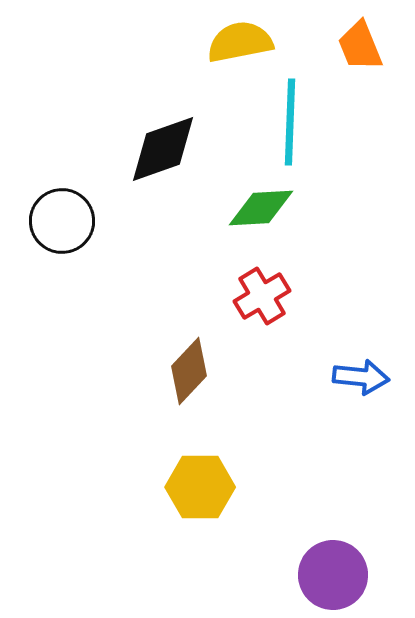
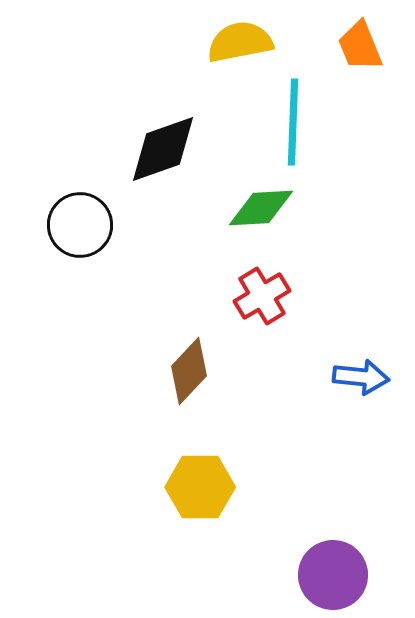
cyan line: moved 3 px right
black circle: moved 18 px right, 4 px down
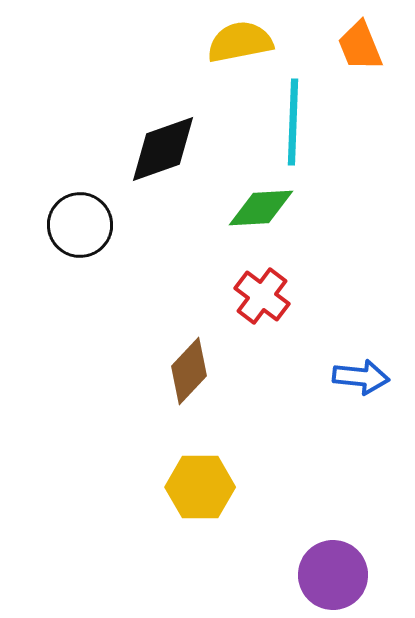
red cross: rotated 22 degrees counterclockwise
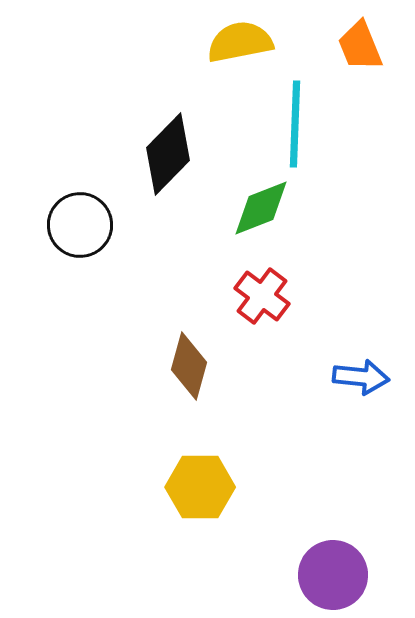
cyan line: moved 2 px right, 2 px down
black diamond: moved 5 px right, 5 px down; rotated 26 degrees counterclockwise
green diamond: rotated 18 degrees counterclockwise
brown diamond: moved 5 px up; rotated 28 degrees counterclockwise
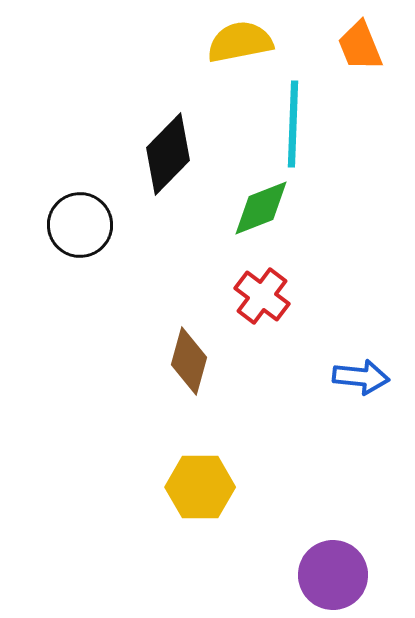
cyan line: moved 2 px left
brown diamond: moved 5 px up
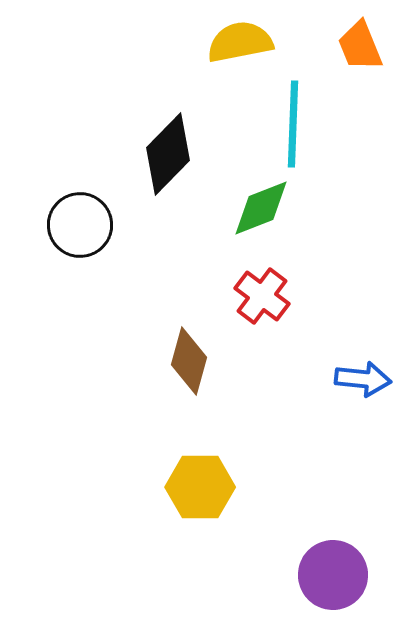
blue arrow: moved 2 px right, 2 px down
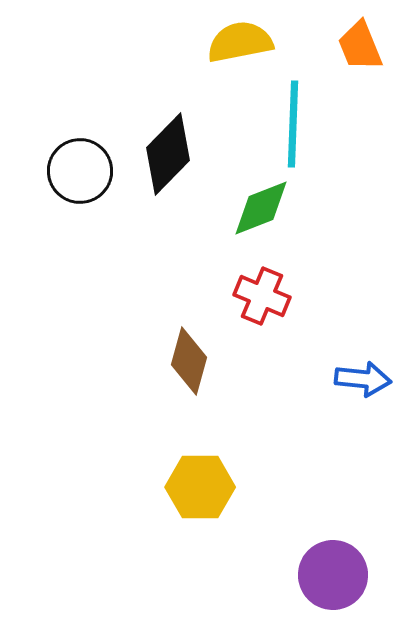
black circle: moved 54 px up
red cross: rotated 14 degrees counterclockwise
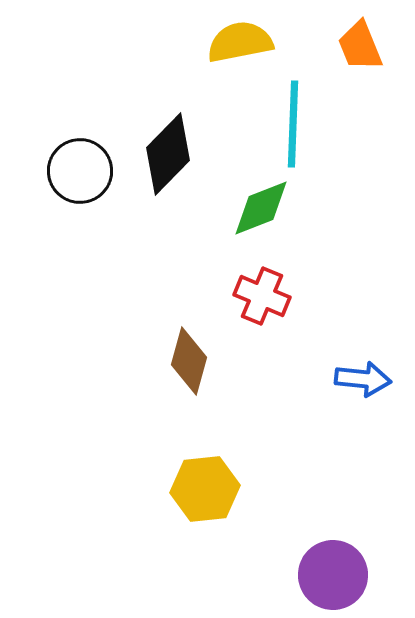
yellow hexagon: moved 5 px right, 2 px down; rotated 6 degrees counterclockwise
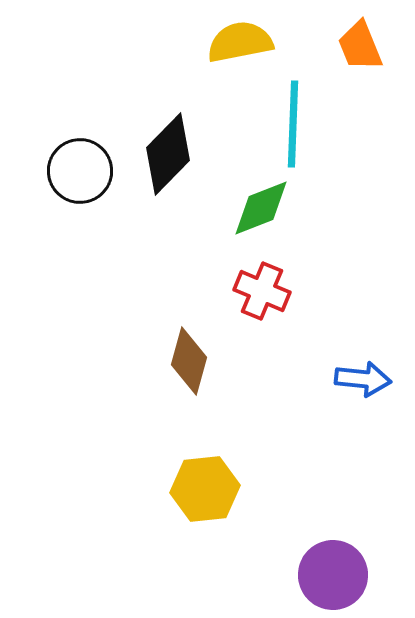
red cross: moved 5 px up
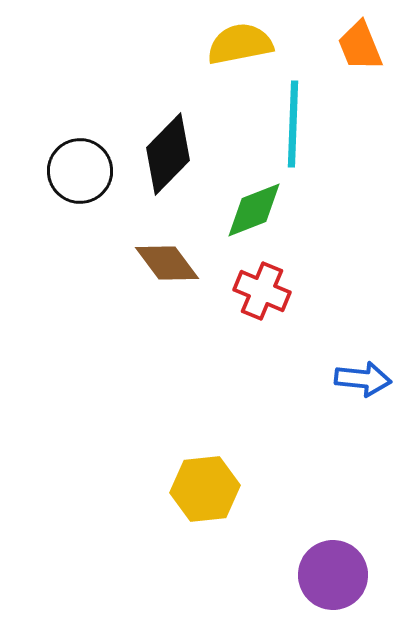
yellow semicircle: moved 2 px down
green diamond: moved 7 px left, 2 px down
brown diamond: moved 22 px left, 98 px up; rotated 52 degrees counterclockwise
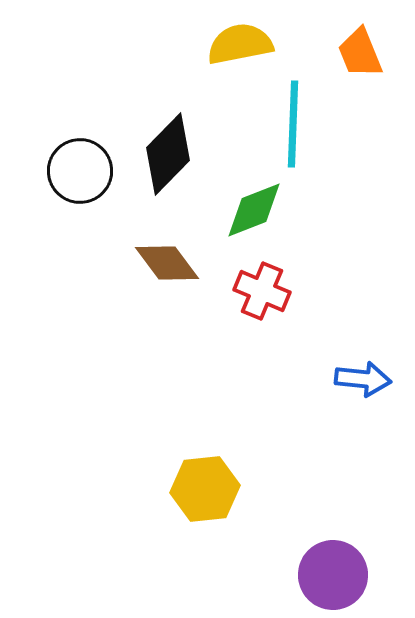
orange trapezoid: moved 7 px down
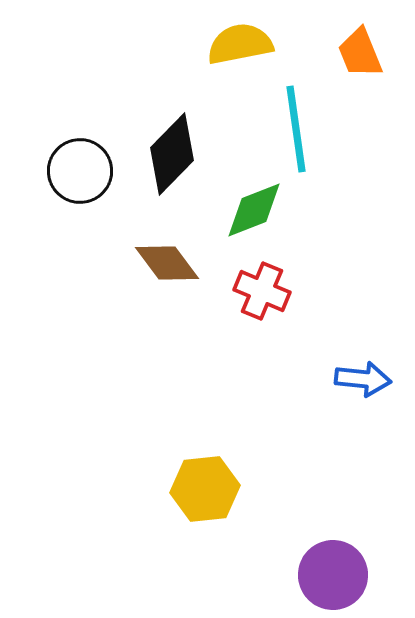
cyan line: moved 3 px right, 5 px down; rotated 10 degrees counterclockwise
black diamond: moved 4 px right
